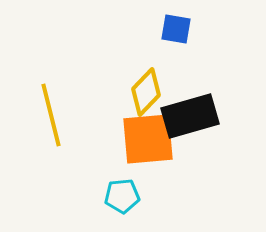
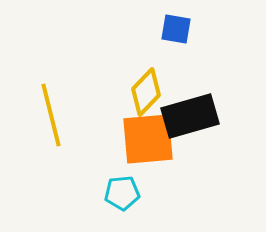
cyan pentagon: moved 3 px up
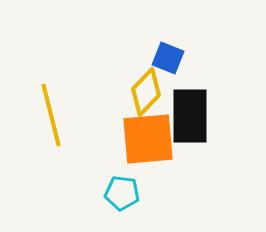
blue square: moved 8 px left, 29 px down; rotated 12 degrees clockwise
black rectangle: rotated 74 degrees counterclockwise
cyan pentagon: rotated 12 degrees clockwise
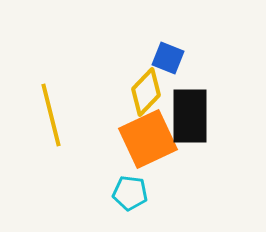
orange square: rotated 20 degrees counterclockwise
cyan pentagon: moved 8 px right
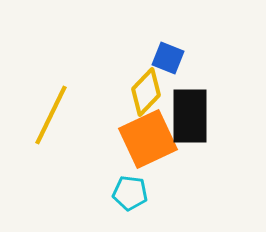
yellow line: rotated 40 degrees clockwise
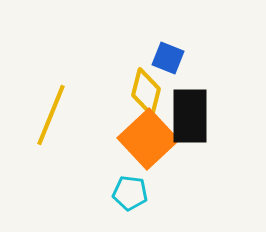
yellow diamond: rotated 30 degrees counterclockwise
yellow line: rotated 4 degrees counterclockwise
orange square: rotated 18 degrees counterclockwise
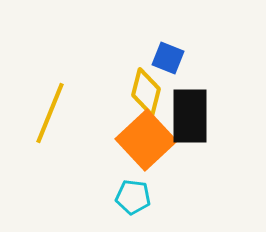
yellow line: moved 1 px left, 2 px up
orange square: moved 2 px left, 1 px down
cyan pentagon: moved 3 px right, 4 px down
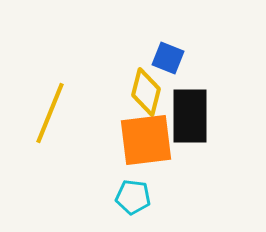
orange square: rotated 36 degrees clockwise
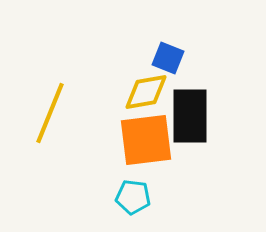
yellow diamond: rotated 66 degrees clockwise
